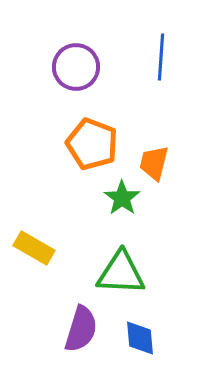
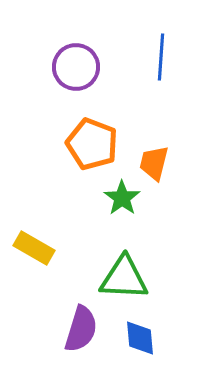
green triangle: moved 3 px right, 5 px down
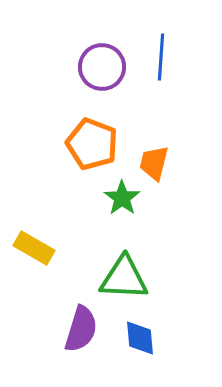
purple circle: moved 26 px right
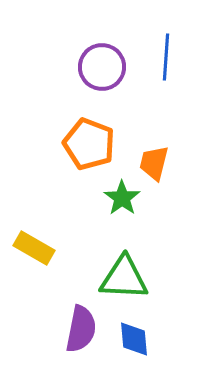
blue line: moved 5 px right
orange pentagon: moved 3 px left
purple semicircle: rotated 6 degrees counterclockwise
blue diamond: moved 6 px left, 1 px down
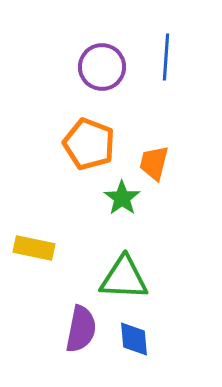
yellow rectangle: rotated 18 degrees counterclockwise
